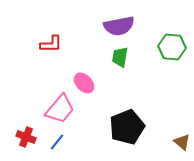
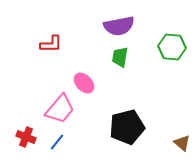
black pentagon: rotated 8 degrees clockwise
brown triangle: moved 1 px down
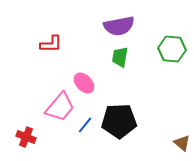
green hexagon: moved 2 px down
pink trapezoid: moved 2 px up
black pentagon: moved 8 px left, 6 px up; rotated 12 degrees clockwise
blue line: moved 28 px right, 17 px up
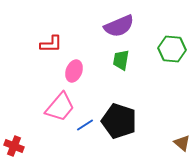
purple semicircle: rotated 12 degrees counterclockwise
green trapezoid: moved 1 px right, 3 px down
pink ellipse: moved 10 px left, 12 px up; rotated 65 degrees clockwise
black pentagon: rotated 20 degrees clockwise
blue line: rotated 18 degrees clockwise
red cross: moved 12 px left, 9 px down
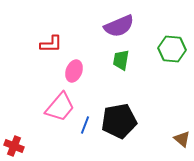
black pentagon: rotated 28 degrees counterclockwise
blue line: rotated 36 degrees counterclockwise
brown triangle: moved 4 px up
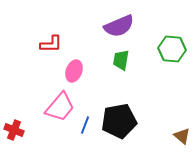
brown triangle: moved 3 px up
red cross: moved 16 px up
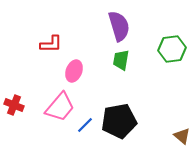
purple semicircle: rotated 84 degrees counterclockwise
green hexagon: rotated 12 degrees counterclockwise
blue line: rotated 24 degrees clockwise
red cross: moved 25 px up
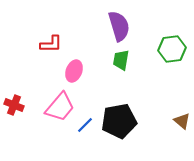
brown triangle: moved 15 px up
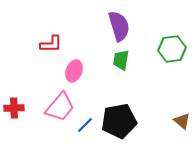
red cross: moved 3 px down; rotated 24 degrees counterclockwise
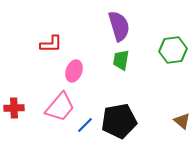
green hexagon: moved 1 px right, 1 px down
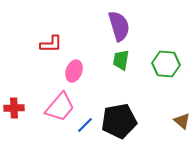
green hexagon: moved 7 px left, 14 px down; rotated 12 degrees clockwise
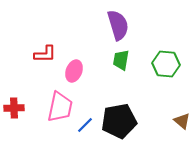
purple semicircle: moved 1 px left, 1 px up
red L-shape: moved 6 px left, 10 px down
pink trapezoid: rotated 28 degrees counterclockwise
